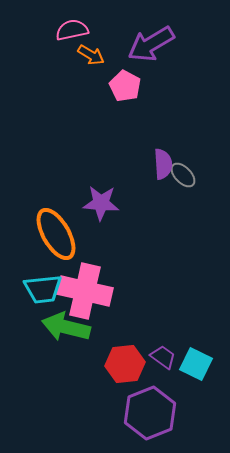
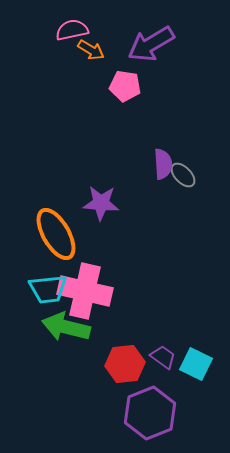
orange arrow: moved 5 px up
pink pentagon: rotated 20 degrees counterclockwise
cyan trapezoid: moved 5 px right
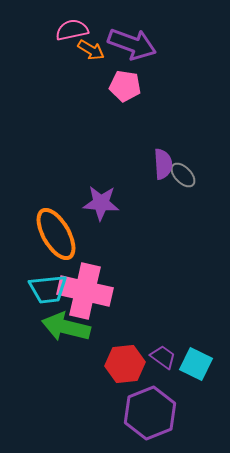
purple arrow: moved 19 px left; rotated 129 degrees counterclockwise
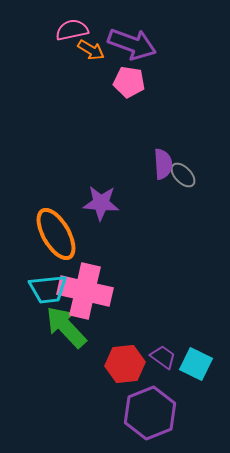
pink pentagon: moved 4 px right, 4 px up
green arrow: rotated 33 degrees clockwise
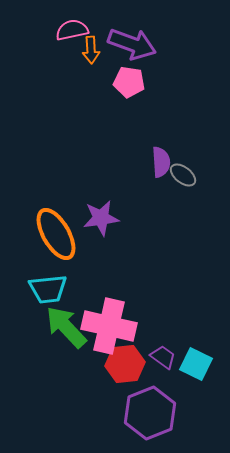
orange arrow: rotated 56 degrees clockwise
purple semicircle: moved 2 px left, 2 px up
gray ellipse: rotated 8 degrees counterclockwise
purple star: moved 15 px down; rotated 12 degrees counterclockwise
pink cross: moved 24 px right, 35 px down
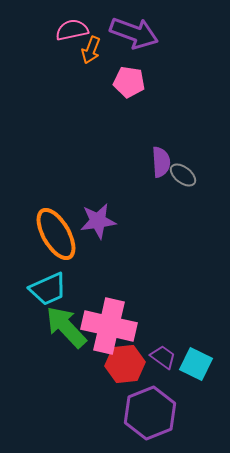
purple arrow: moved 2 px right, 11 px up
orange arrow: rotated 24 degrees clockwise
purple star: moved 3 px left, 3 px down
cyan trapezoid: rotated 18 degrees counterclockwise
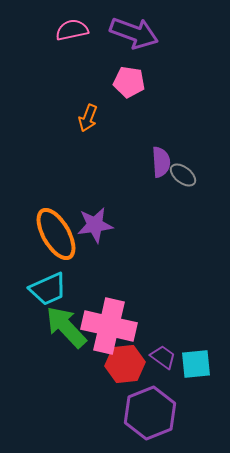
orange arrow: moved 3 px left, 68 px down
purple star: moved 3 px left, 4 px down
cyan square: rotated 32 degrees counterclockwise
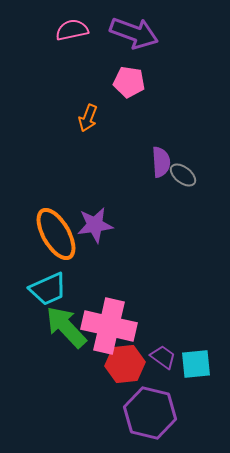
purple hexagon: rotated 24 degrees counterclockwise
